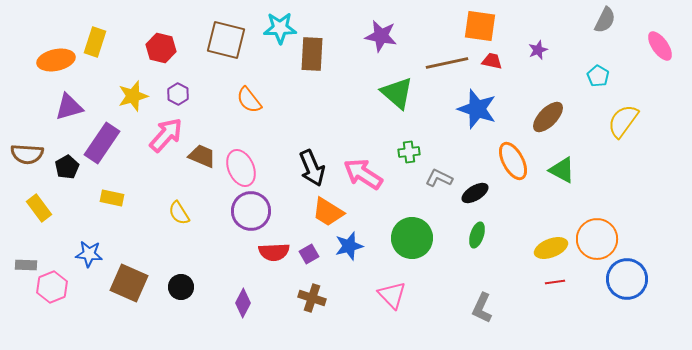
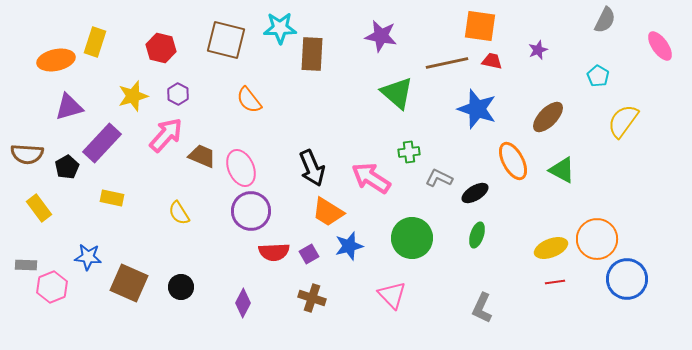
purple rectangle at (102, 143): rotated 9 degrees clockwise
pink arrow at (363, 174): moved 8 px right, 4 px down
blue star at (89, 254): moved 1 px left, 3 px down
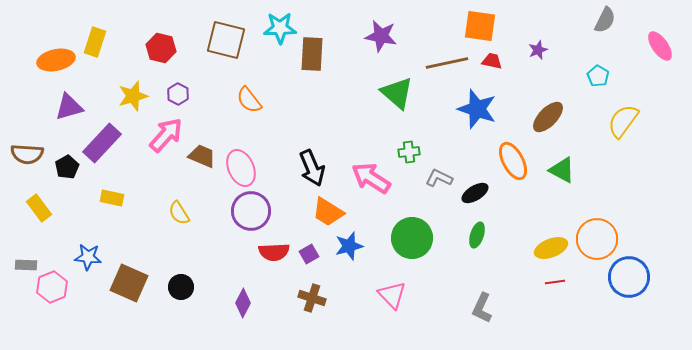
blue circle at (627, 279): moved 2 px right, 2 px up
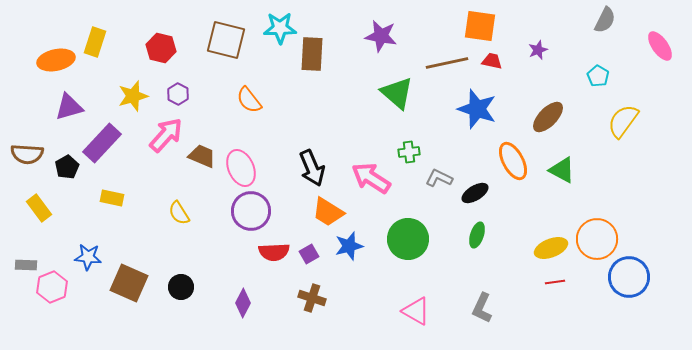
green circle at (412, 238): moved 4 px left, 1 px down
pink triangle at (392, 295): moved 24 px right, 16 px down; rotated 16 degrees counterclockwise
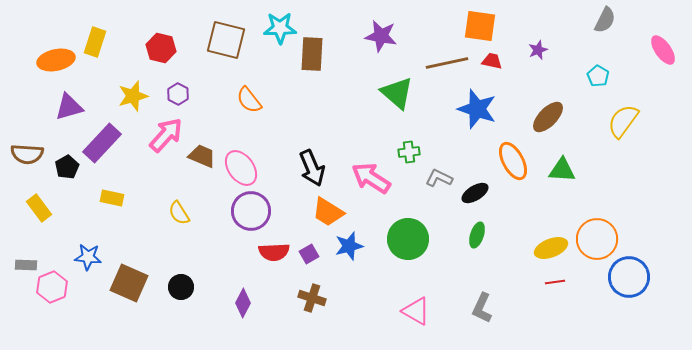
pink ellipse at (660, 46): moved 3 px right, 4 px down
pink ellipse at (241, 168): rotated 12 degrees counterclockwise
green triangle at (562, 170): rotated 24 degrees counterclockwise
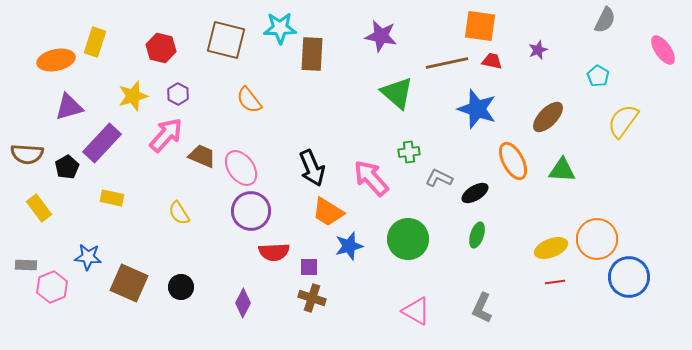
pink arrow at (371, 178): rotated 15 degrees clockwise
purple square at (309, 254): moved 13 px down; rotated 30 degrees clockwise
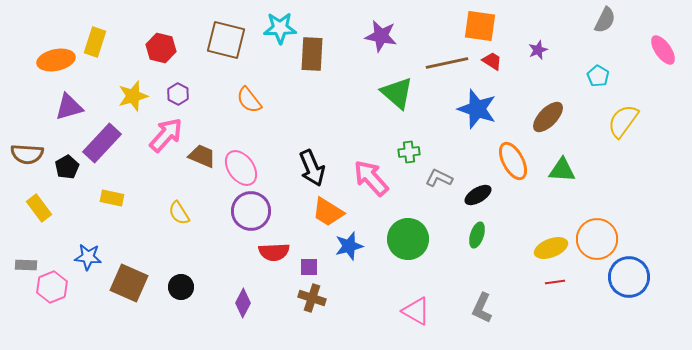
red trapezoid at (492, 61): rotated 20 degrees clockwise
black ellipse at (475, 193): moved 3 px right, 2 px down
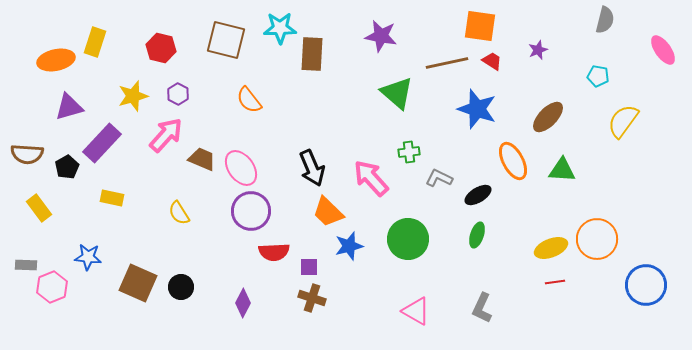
gray semicircle at (605, 20): rotated 12 degrees counterclockwise
cyan pentagon at (598, 76): rotated 20 degrees counterclockwise
brown trapezoid at (202, 156): moved 3 px down
orange trapezoid at (328, 212): rotated 12 degrees clockwise
blue circle at (629, 277): moved 17 px right, 8 px down
brown square at (129, 283): moved 9 px right
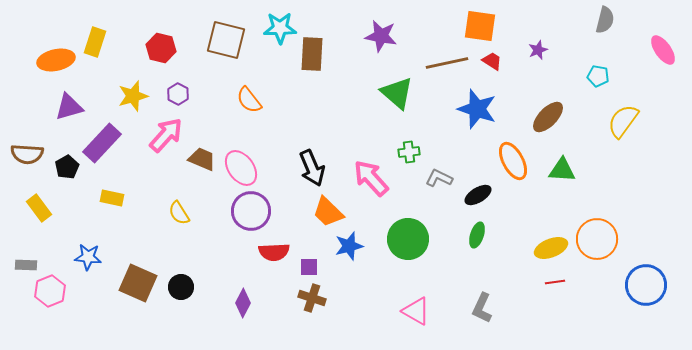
pink hexagon at (52, 287): moved 2 px left, 4 px down
